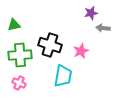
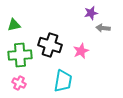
cyan trapezoid: moved 5 px down
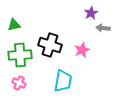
purple star: rotated 16 degrees counterclockwise
pink star: moved 1 px right, 1 px up
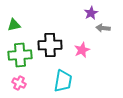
black cross: rotated 20 degrees counterclockwise
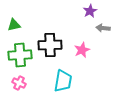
purple star: moved 1 px left, 2 px up
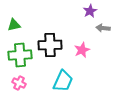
cyan trapezoid: rotated 15 degrees clockwise
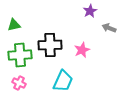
gray arrow: moved 6 px right; rotated 16 degrees clockwise
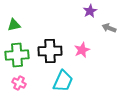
black cross: moved 6 px down
green cross: moved 3 px left
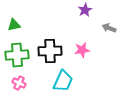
purple star: moved 5 px left, 1 px up
pink star: rotated 14 degrees clockwise
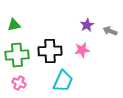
purple star: moved 2 px right, 15 px down
gray arrow: moved 1 px right, 3 px down
